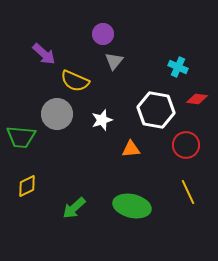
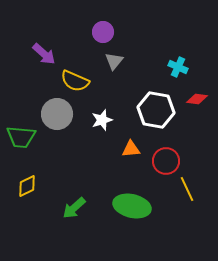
purple circle: moved 2 px up
red circle: moved 20 px left, 16 px down
yellow line: moved 1 px left, 3 px up
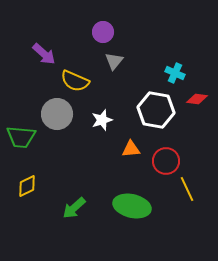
cyan cross: moved 3 px left, 6 px down
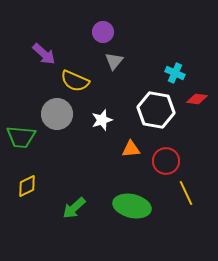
yellow line: moved 1 px left, 4 px down
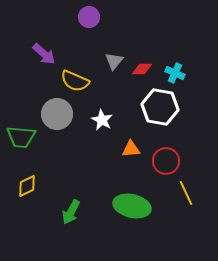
purple circle: moved 14 px left, 15 px up
red diamond: moved 55 px left, 30 px up; rotated 10 degrees counterclockwise
white hexagon: moved 4 px right, 3 px up
white star: rotated 25 degrees counterclockwise
green arrow: moved 3 px left, 4 px down; rotated 20 degrees counterclockwise
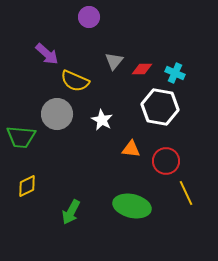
purple arrow: moved 3 px right
orange triangle: rotated 12 degrees clockwise
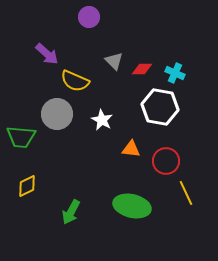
gray triangle: rotated 24 degrees counterclockwise
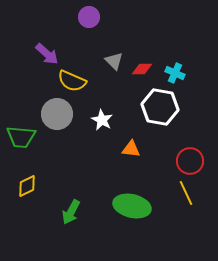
yellow semicircle: moved 3 px left
red circle: moved 24 px right
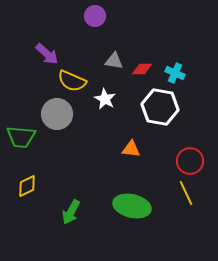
purple circle: moved 6 px right, 1 px up
gray triangle: rotated 36 degrees counterclockwise
white star: moved 3 px right, 21 px up
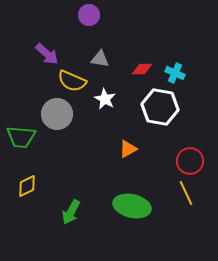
purple circle: moved 6 px left, 1 px up
gray triangle: moved 14 px left, 2 px up
orange triangle: moved 3 px left; rotated 36 degrees counterclockwise
